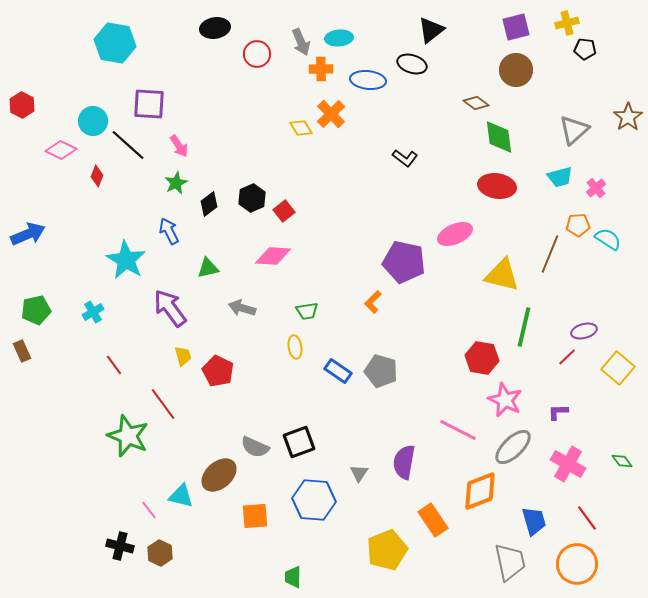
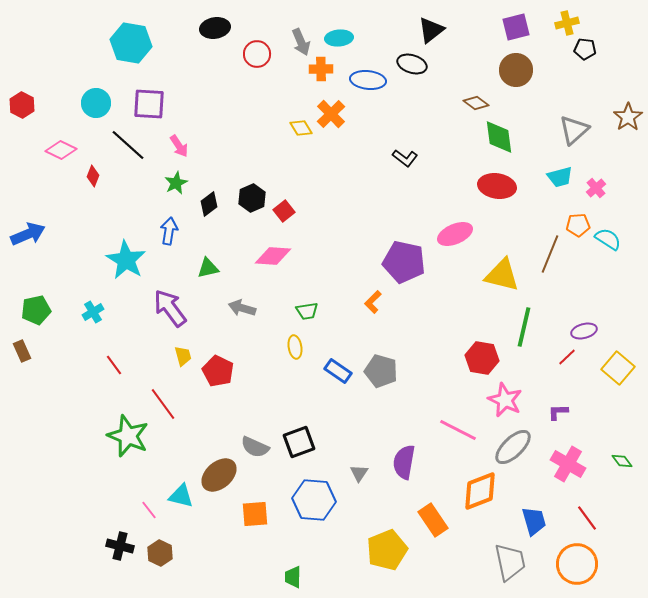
cyan hexagon at (115, 43): moved 16 px right
cyan circle at (93, 121): moved 3 px right, 18 px up
red diamond at (97, 176): moved 4 px left
blue arrow at (169, 231): rotated 36 degrees clockwise
orange square at (255, 516): moved 2 px up
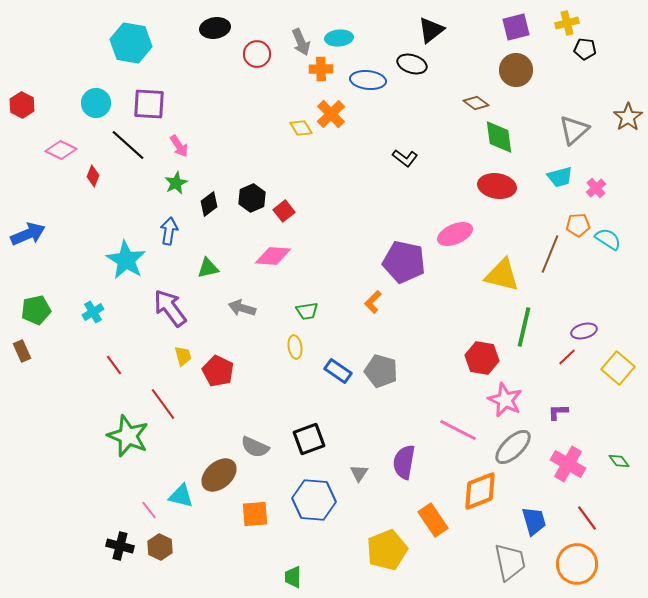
black square at (299, 442): moved 10 px right, 3 px up
green diamond at (622, 461): moved 3 px left
brown hexagon at (160, 553): moved 6 px up
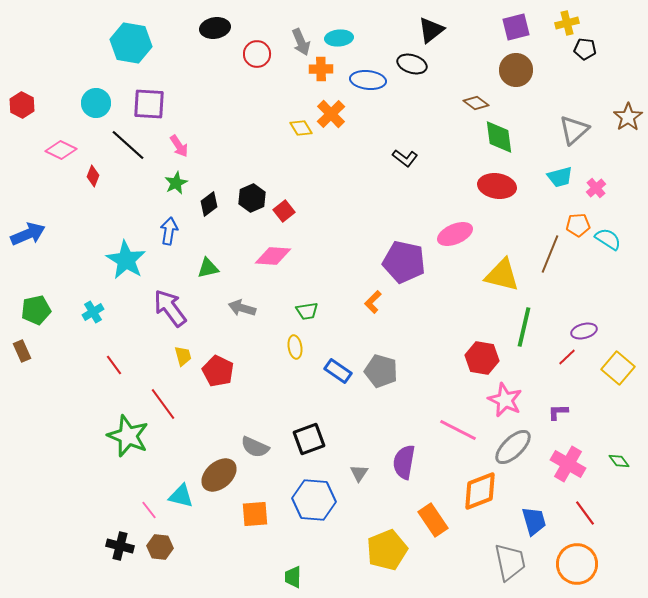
red line at (587, 518): moved 2 px left, 5 px up
brown hexagon at (160, 547): rotated 20 degrees counterclockwise
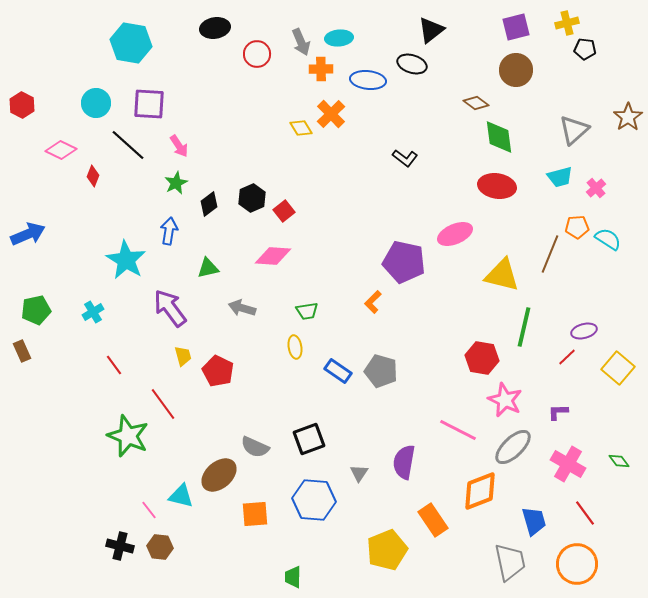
orange pentagon at (578, 225): moved 1 px left, 2 px down
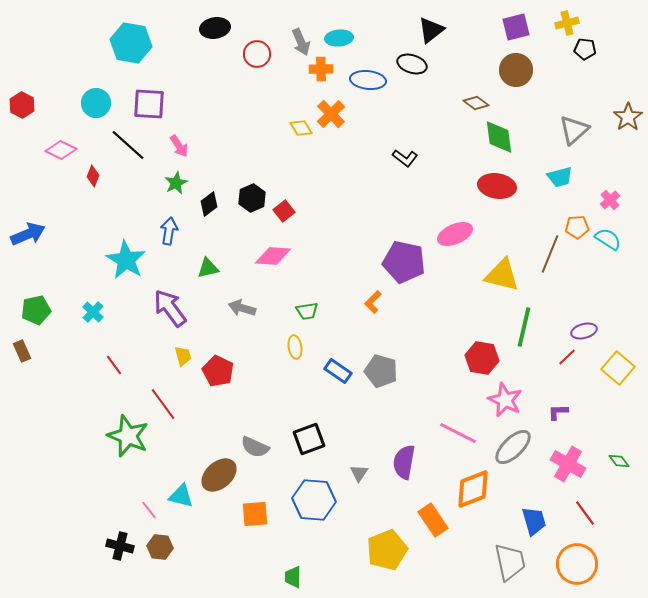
pink cross at (596, 188): moved 14 px right, 12 px down
cyan cross at (93, 312): rotated 15 degrees counterclockwise
pink line at (458, 430): moved 3 px down
orange diamond at (480, 491): moved 7 px left, 2 px up
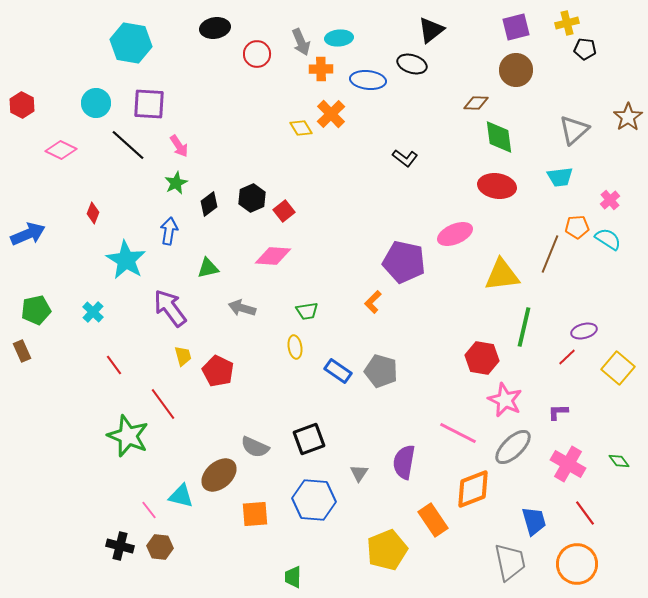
brown diamond at (476, 103): rotated 35 degrees counterclockwise
red diamond at (93, 176): moved 37 px down
cyan trapezoid at (560, 177): rotated 8 degrees clockwise
yellow triangle at (502, 275): rotated 21 degrees counterclockwise
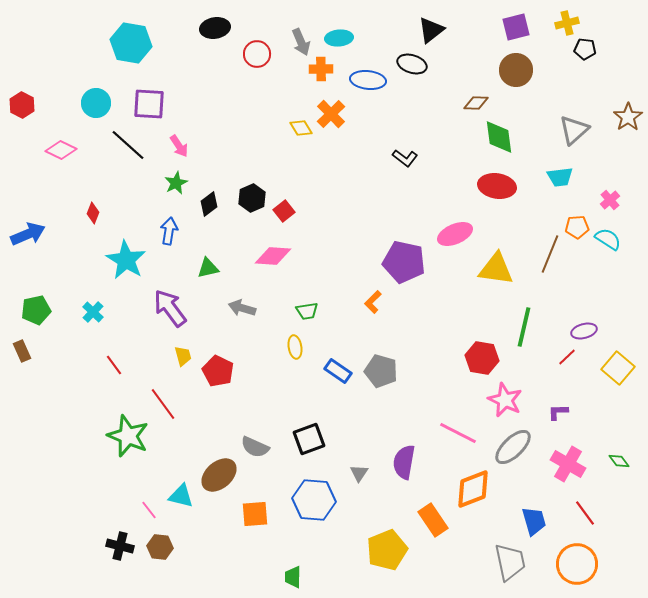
yellow triangle at (502, 275): moved 6 px left, 6 px up; rotated 15 degrees clockwise
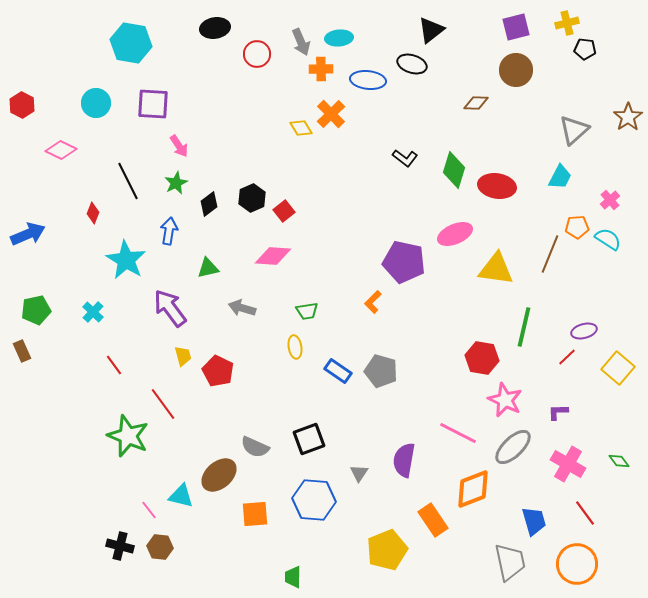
purple square at (149, 104): moved 4 px right
green diamond at (499, 137): moved 45 px left, 33 px down; rotated 24 degrees clockwise
black line at (128, 145): moved 36 px down; rotated 21 degrees clockwise
cyan trapezoid at (560, 177): rotated 56 degrees counterclockwise
purple semicircle at (404, 462): moved 2 px up
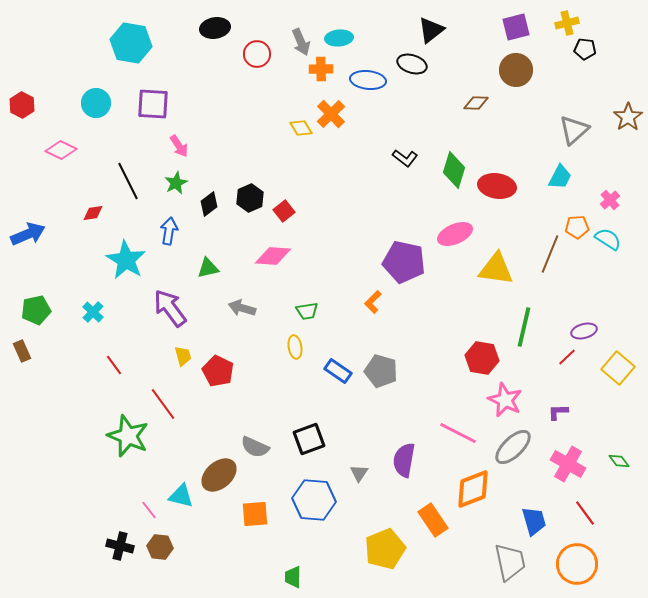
black hexagon at (252, 198): moved 2 px left
red diamond at (93, 213): rotated 60 degrees clockwise
yellow pentagon at (387, 550): moved 2 px left, 1 px up
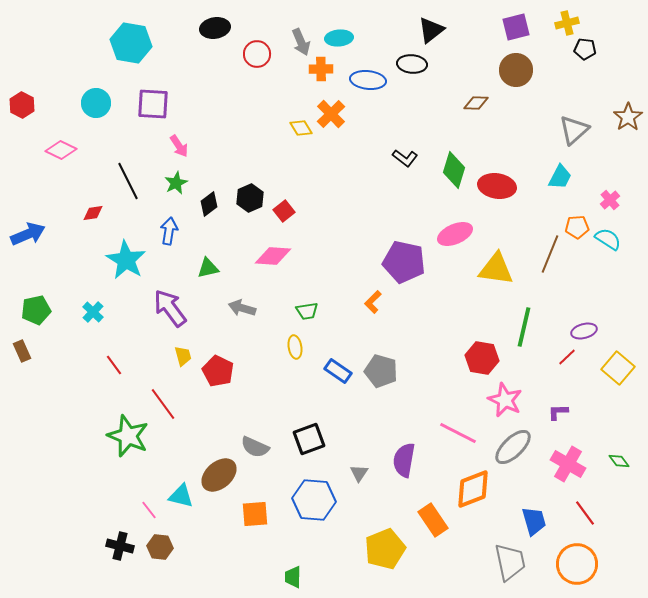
black ellipse at (412, 64): rotated 12 degrees counterclockwise
